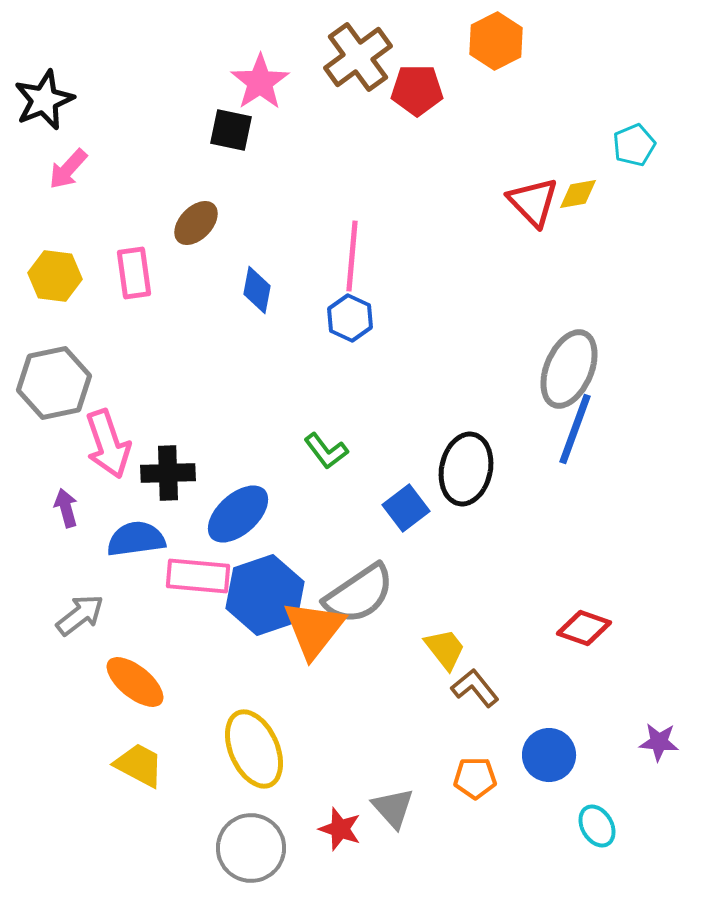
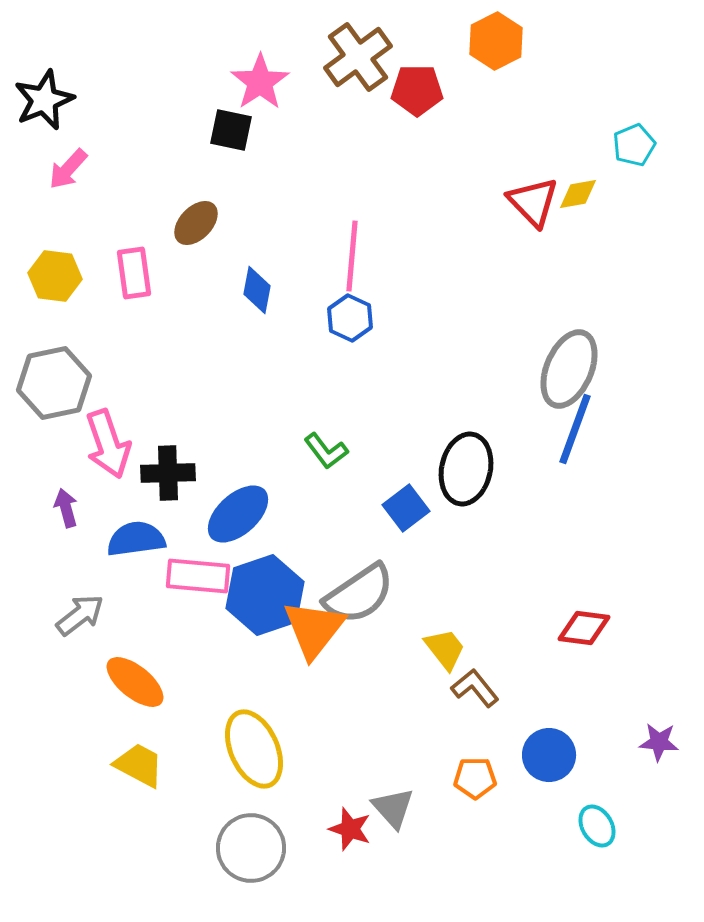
red diamond at (584, 628): rotated 12 degrees counterclockwise
red star at (340, 829): moved 10 px right
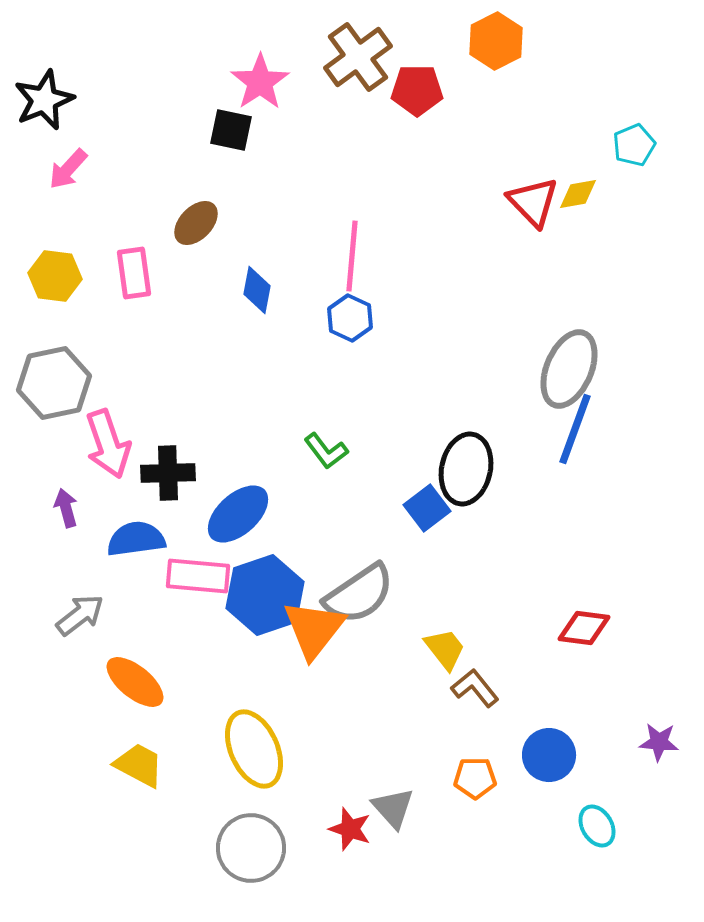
blue square at (406, 508): moved 21 px right
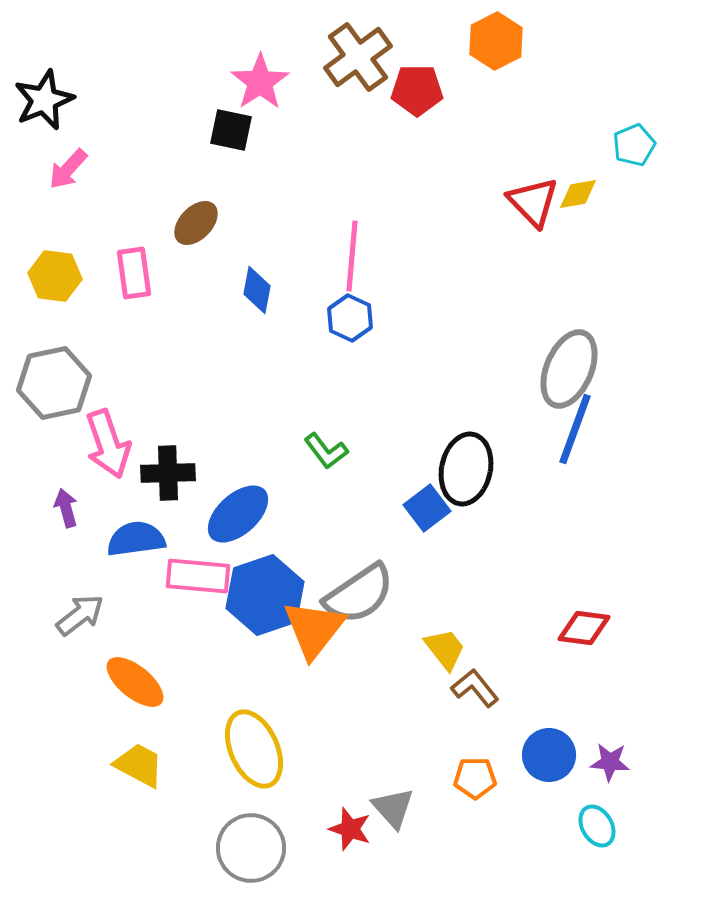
purple star at (659, 742): moved 49 px left, 20 px down
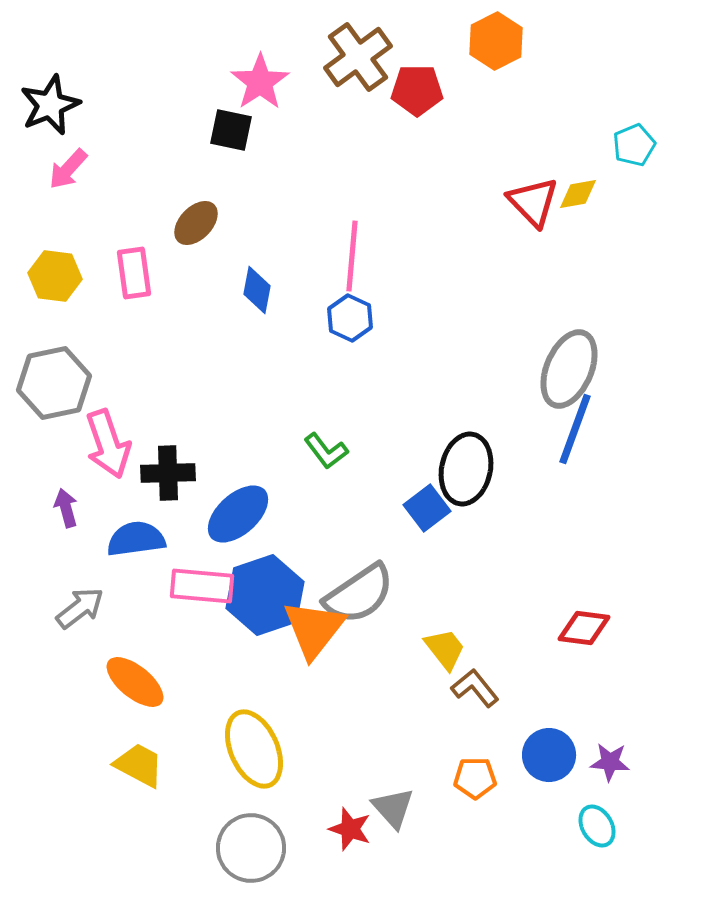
black star at (44, 100): moved 6 px right, 5 px down
pink rectangle at (198, 576): moved 4 px right, 10 px down
gray arrow at (80, 615): moved 7 px up
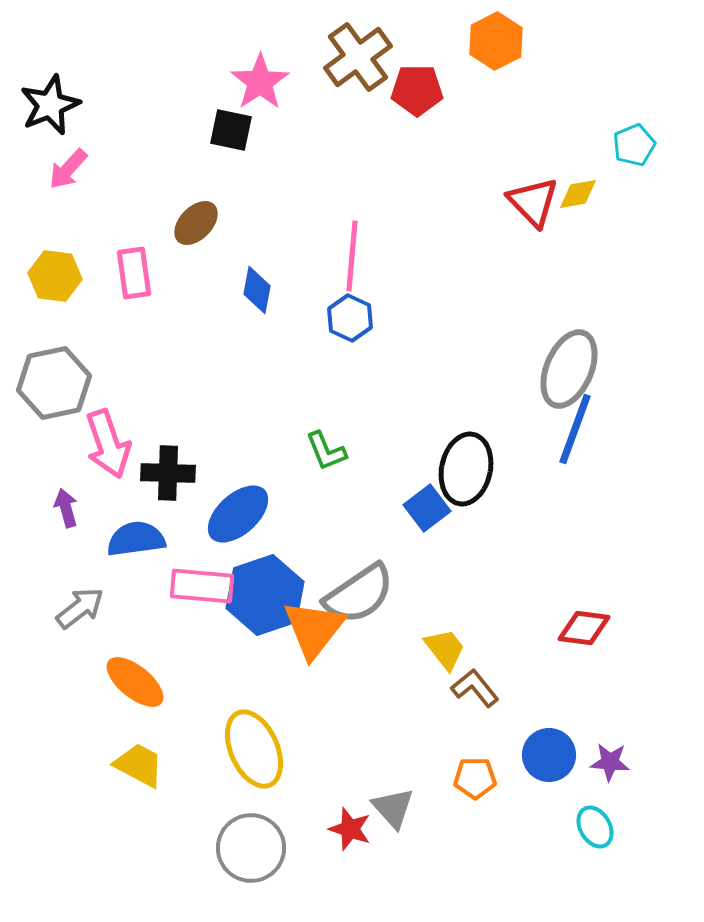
green L-shape at (326, 451): rotated 15 degrees clockwise
black cross at (168, 473): rotated 4 degrees clockwise
cyan ellipse at (597, 826): moved 2 px left, 1 px down
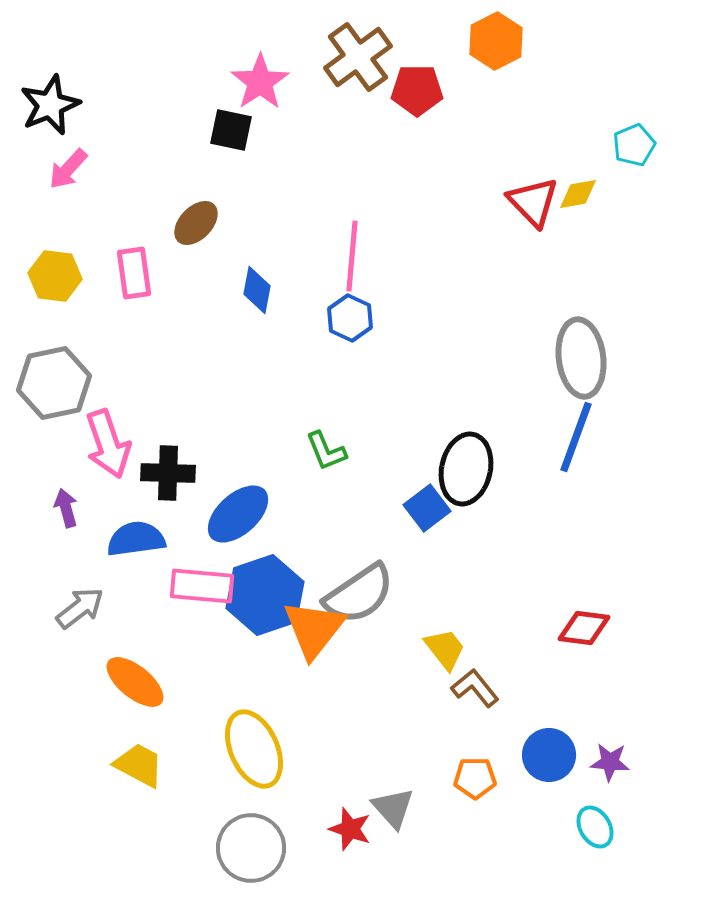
gray ellipse at (569, 369): moved 12 px right, 11 px up; rotated 30 degrees counterclockwise
blue line at (575, 429): moved 1 px right, 8 px down
